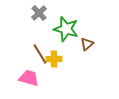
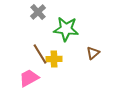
gray cross: moved 1 px left, 1 px up
green star: rotated 10 degrees counterclockwise
brown triangle: moved 6 px right, 9 px down
pink trapezoid: rotated 45 degrees counterclockwise
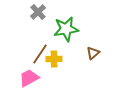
green star: rotated 15 degrees counterclockwise
brown line: rotated 65 degrees clockwise
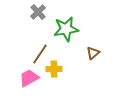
yellow cross: moved 10 px down
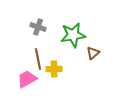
gray cross: moved 15 px down; rotated 28 degrees counterclockwise
green star: moved 7 px right, 6 px down
brown line: moved 2 px left, 5 px down; rotated 45 degrees counterclockwise
pink trapezoid: moved 2 px left, 1 px down
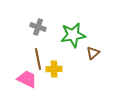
pink trapezoid: rotated 55 degrees clockwise
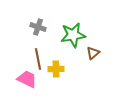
yellow cross: moved 2 px right
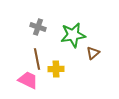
brown line: moved 1 px left
pink trapezoid: moved 1 px right, 1 px down
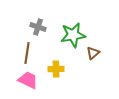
brown line: moved 10 px left, 6 px up; rotated 20 degrees clockwise
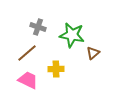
green star: moved 1 px left; rotated 20 degrees clockwise
brown line: rotated 40 degrees clockwise
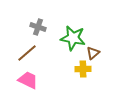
green star: moved 1 px right, 3 px down
yellow cross: moved 27 px right
